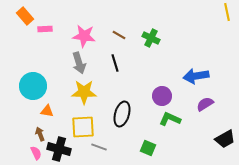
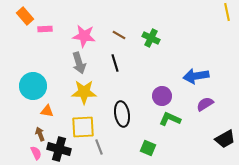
black ellipse: rotated 25 degrees counterclockwise
gray line: rotated 49 degrees clockwise
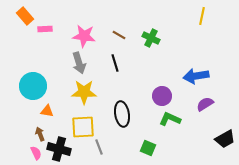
yellow line: moved 25 px left, 4 px down; rotated 24 degrees clockwise
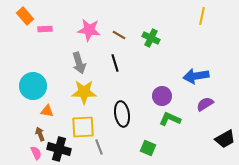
pink star: moved 5 px right, 6 px up
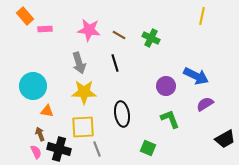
blue arrow: rotated 145 degrees counterclockwise
purple circle: moved 4 px right, 10 px up
green L-shape: rotated 45 degrees clockwise
gray line: moved 2 px left, 2 px down
pink semicircle: moved 1 px up
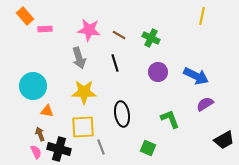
gray arrow: moved 5 px up
purple circle: moved 8 px left, 14 px up
black trapezoid: moved 1 px left, 1 px down
gray line: moved 4 px right, 2 px up
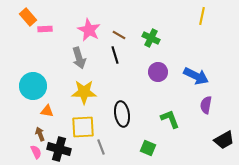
orange rectangle: moved 3 px right, 1 px down
pink star: rotated 20 degrees clockwise
black line: moved 8 px up
purple semicircle: moved 1 px right, 1 px down; rotated 48 degrees counterclockwise
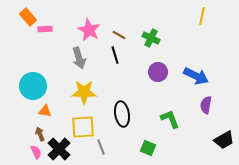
orange triangle: moved 2 px left
black cross: rotated 30 degrees clockwise
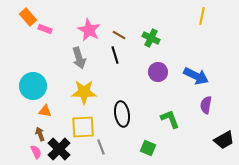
pink rectangle: rotated 24 degrees clockwise
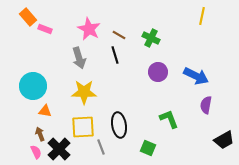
pink star: moved 1 px up
black ellipse: moved 3 px left, 11 px down
green L-shape: moved 1 px left
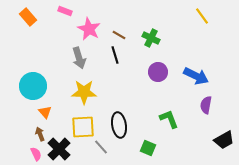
yellow line: rotated 48 degrees counterclockwise
pink rectangle: moved 20 px right, 18 px up
orange triangle: moved 1 px down; rotated 40 degrees clockwise
gray line: rotated 21 degrees counterclockwise
pink semicircle: moved 2 px down
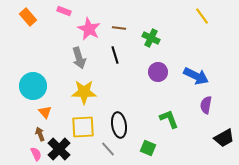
pink rectangle: moved 1 px left
brown line: moved 7 px up; rotated 24 degrees counterclockwise
black trapezoid: moved 2 px up
gray line: moved 7 px right, 2 px down
